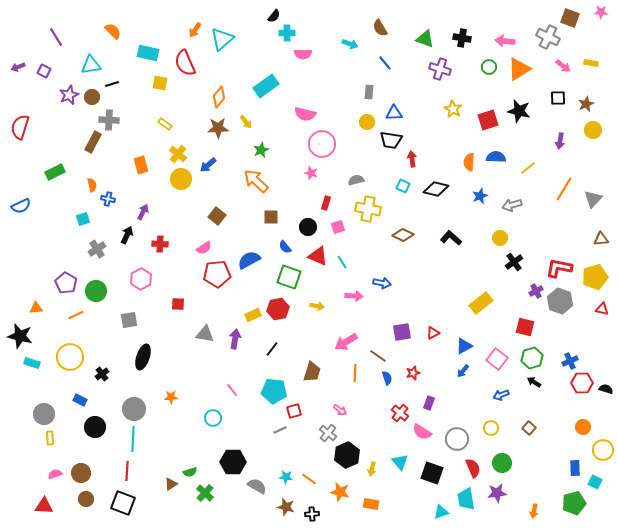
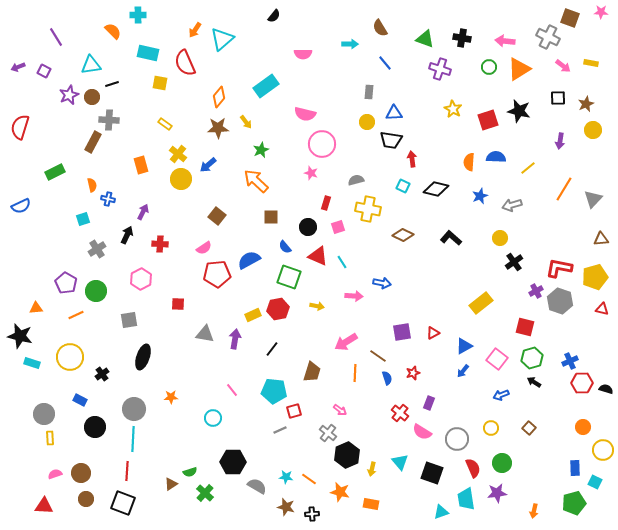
cyan cross at (287, 33): moved 149 px left, 18 px up
cyan arrow at (350, 44): rotated 21 degrees counterclockwise
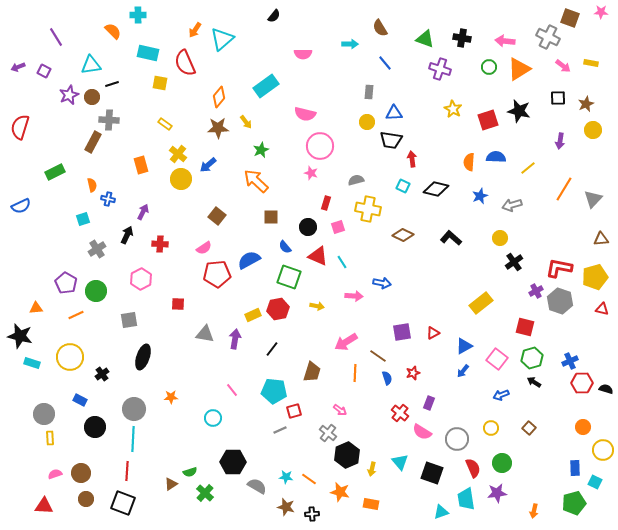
pink circle at (322, 144): moved 2 px left, 2 px down
